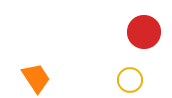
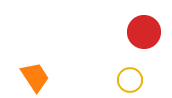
orange trapezoid: moved 1 px left, 1 px up
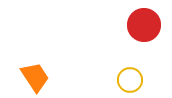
red circle: moved 7 px up
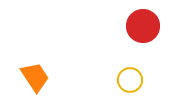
red circle: moved 1 px left, 1 px down
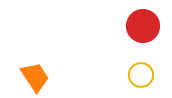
yellow circle: moved 11 px right, 5 px up
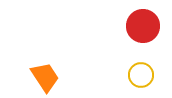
orange trapezoid: moved 10 px right
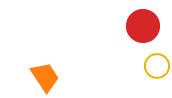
yellow circle: moved 16 px right, 9 px up
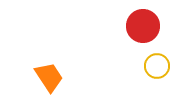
orange trapezoid: moved 4 px right
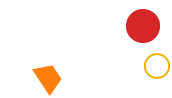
orange trapezoid: moved 1 px left, 1 px down
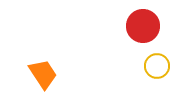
orange trapezoid: moved 5 px left, 4 px up
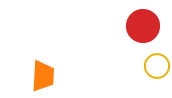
orange trapezoid: moved 2 px down; rotated 36 degrees clockwise
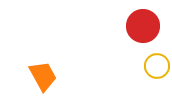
orange trapezoid: rotated 32 degrees counterclockwise
